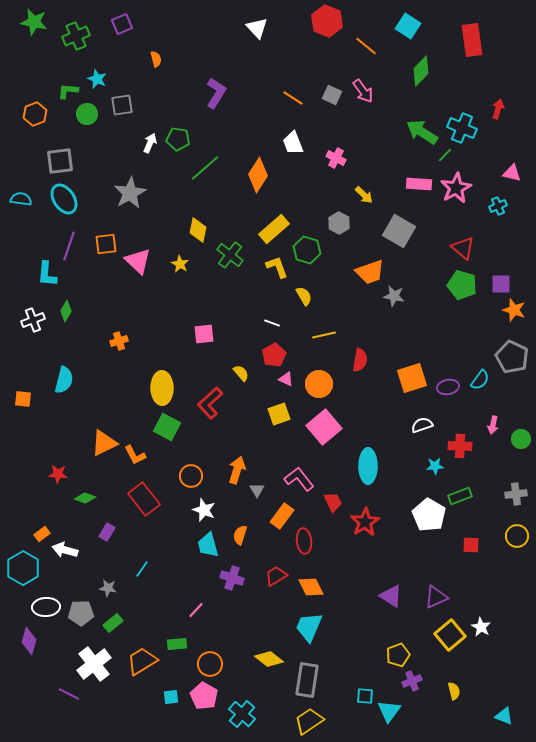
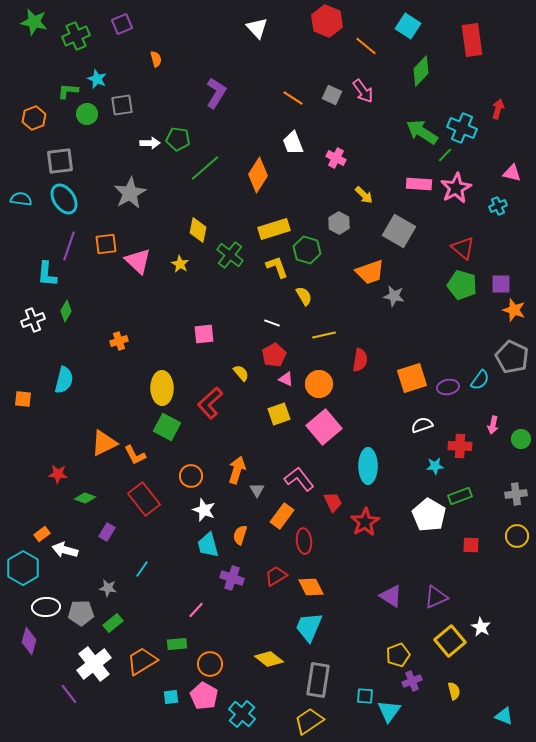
orange hexagon at (35, 114): moved 1 px left, 4 px down
white arrow at (150, 143): rotated 66 degrees clockwise
yellow rectangle at (274, 229): rotated 24 degrees clockwise
yellow square at (450, 635): moved 6 px down
gray rectangle at (307, 680): moved 11 px right
purple line at (69, 694): rotated 25 degrees clockwise
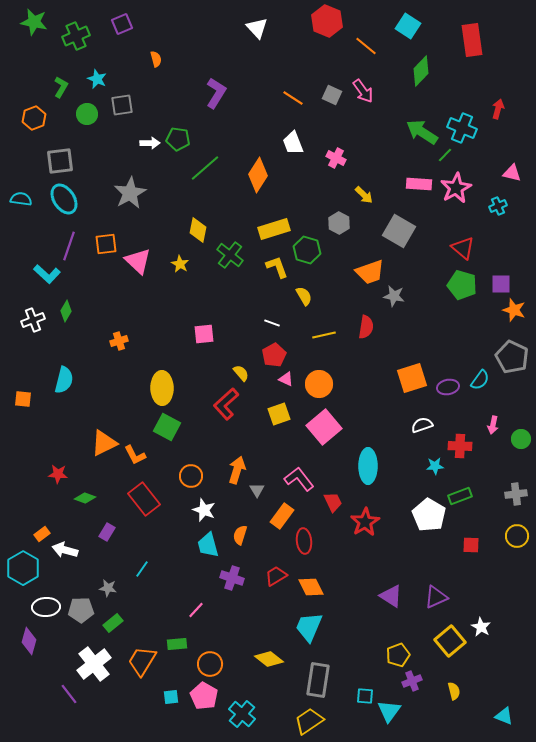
green L-shape at (68, 91): moved 7 px left, 4 px up; rotated 115 degrees clockwise
cyan L-shape at (47, 274): rotated 52 degrees counterclockwise
red semicircle at (360, 360): moved 6 px right, 33 px up
red L-shape at (210, 403): moved 16 px right, 1 px down
gray pentagon at (81, 613): moved 3 px up
orange trapezoid at (142, 661): rotated 28 degrees counterclockwise
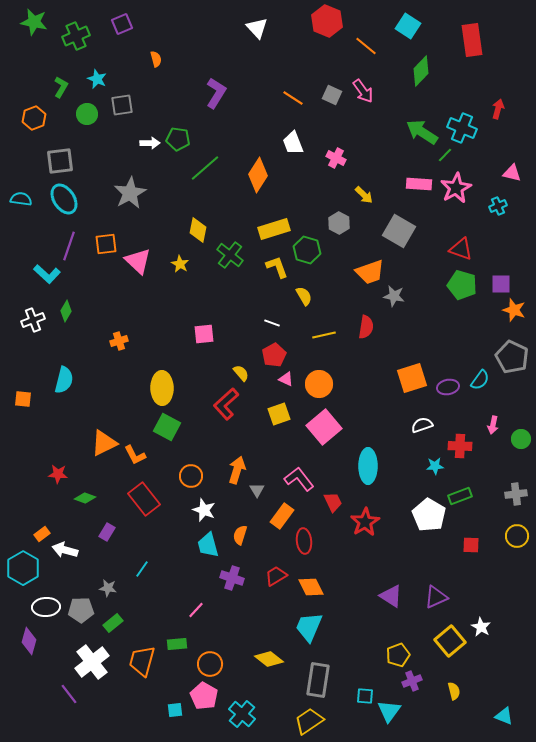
red triangle at (463, 248): moved 2 px left, 1 px down; rotated 20 degrees counterclockwise
orange trapezoid at (142, 661): rotated 16 degrees counterclockwise
white cross at (94, 664): moved 2 px left, 2 px up
cyan square at (171, 697): moved 4 px right, 13 px down
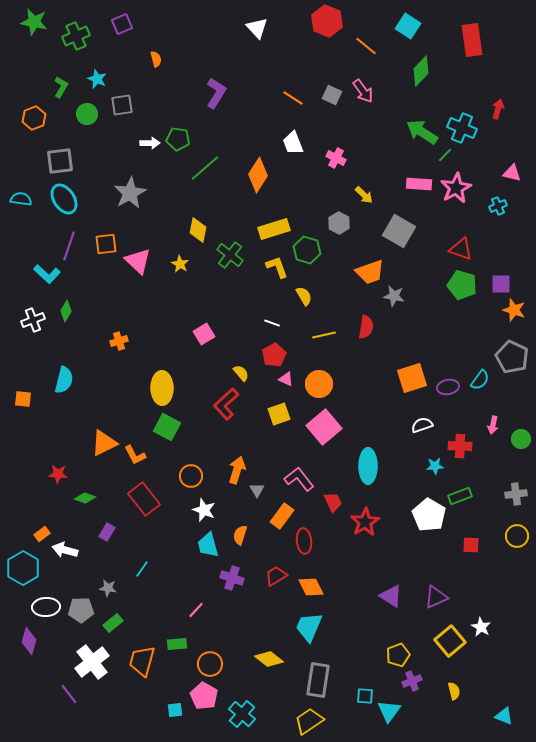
pink square at (204, 334): rotated 25 degrees counterclockwise
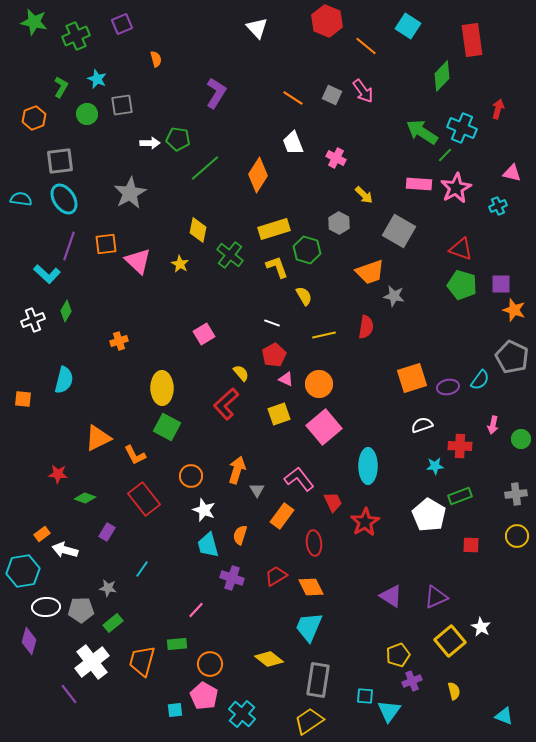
green diamond at (421, 71): moved 21 px right, 5 px down
orange triangle at (104, 443): moved 6 px left, 5 px up
red ellipse at (304, 541): moved 10 px right, 2 px down
cyan hexagon at (23, 568): moved 3 px down; rotated 20 degrees clockwise
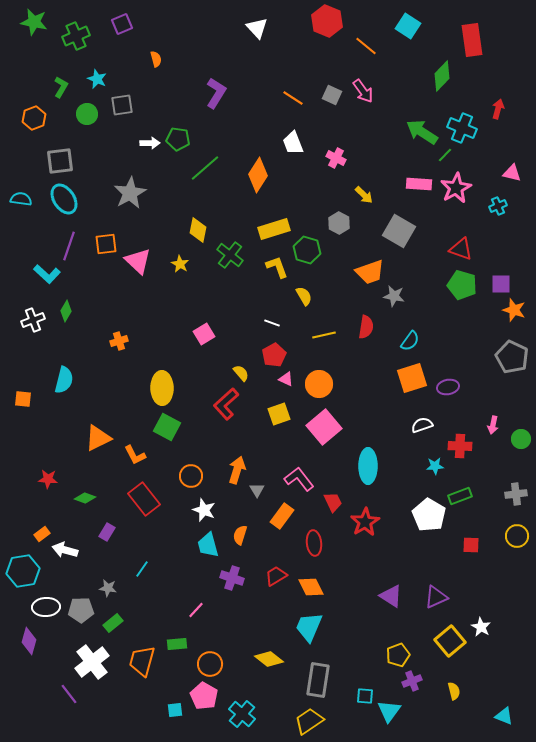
cyan semicircle at (480, 380): moved 70 px left, 39 px up
red star at (58, 474): moved 10 px left, 5 px down
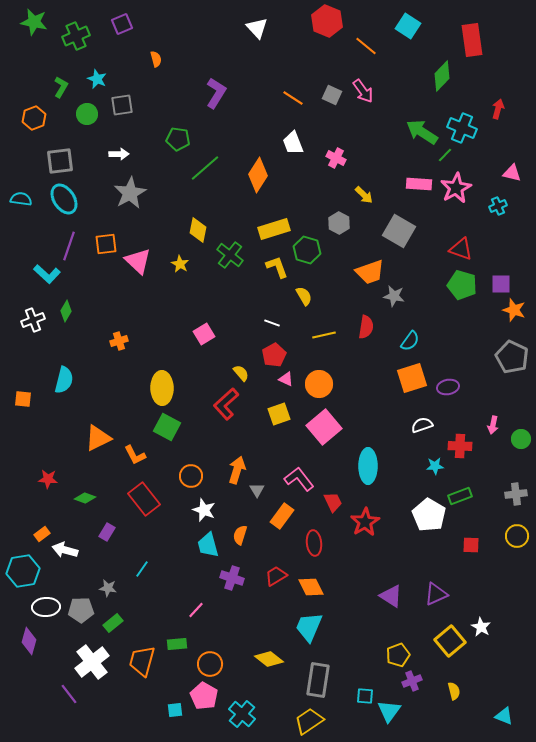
white arrow at (150, 143): moved 31 px left, 11 px down
purple triangle at (436, 597): moved 3 px up
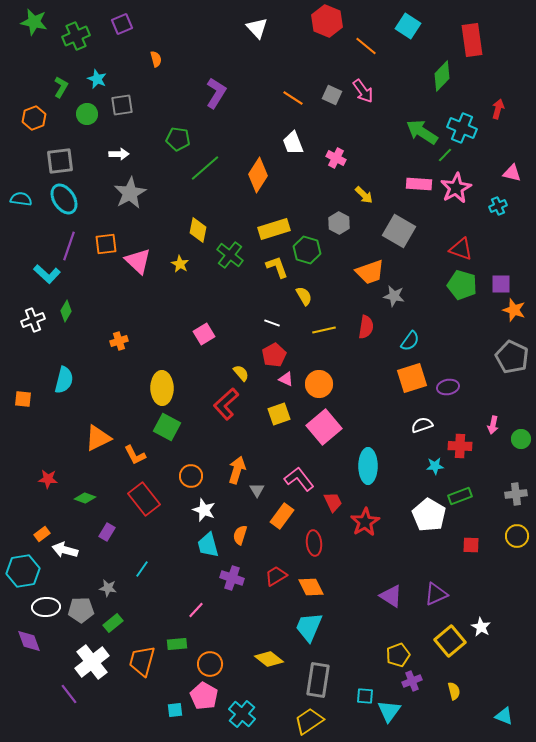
yellow line at (324, 335): moved 5 px up
purple diamond at (29, 641): rotated 36 degrees counterclockwise
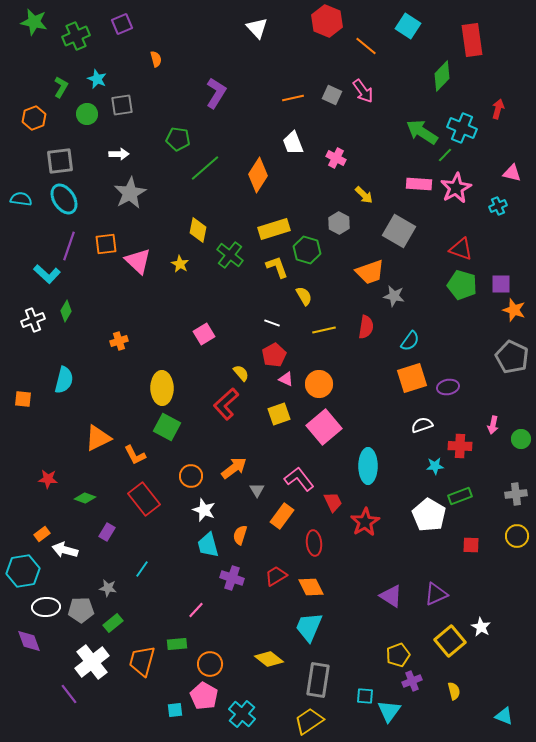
orange line at (293, 98): rotated 45 degrees counterclockwise
orange arrow at (237, 470): moved 3 px left, 2 px up; rotated 36 degrees clockwise
